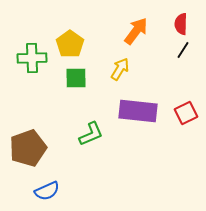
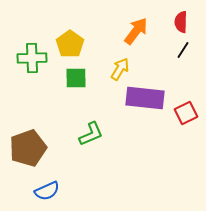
red semicircle: moved 2 px up
purple rectangle: moved 7 px right, 13 px up
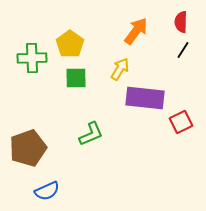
red square: moved 5 px left, 9 px down
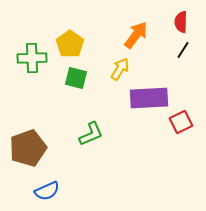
orange arrow: moved 4 px down
green square: rotated 15 degrees clockwise
purple rectangle: moved 4 px right; rotated 9 degrees counterclockwise
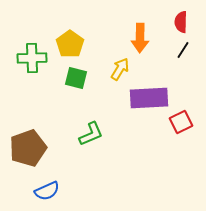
orange arrow: moved 4 px right, 3 px down; rotated 144 degrees clockwise
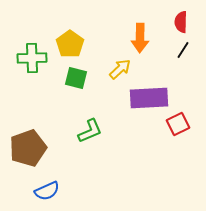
yellow arrow: rotated 15 degrees clockwise
red square: moved 3 px left, 2 px down
green L-shape: moved 1 px left, 3 px up
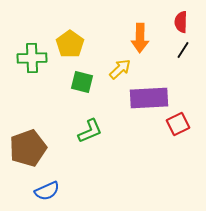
green square: moved 6 px right, 4 px down
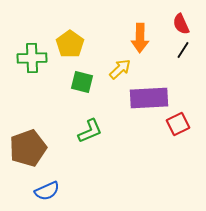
red semicircle: moved 2 px down; rotated 25 degrees counterclockwise
